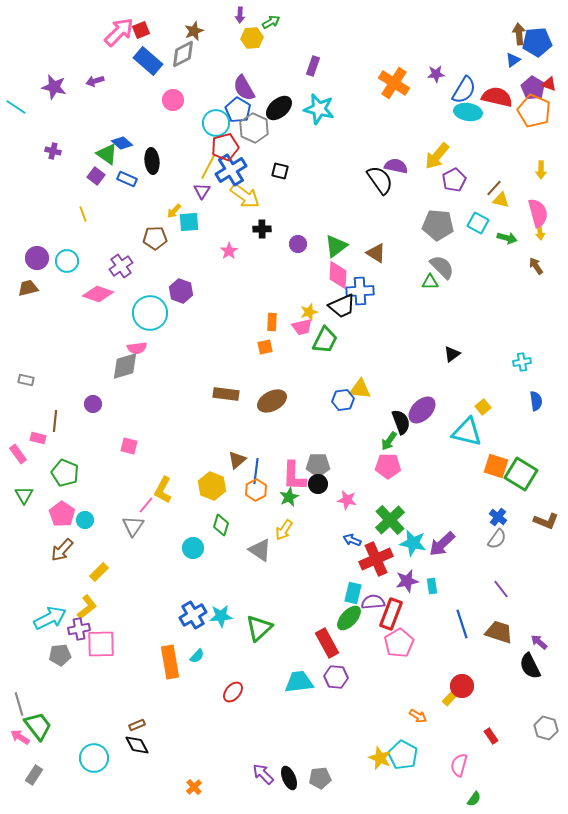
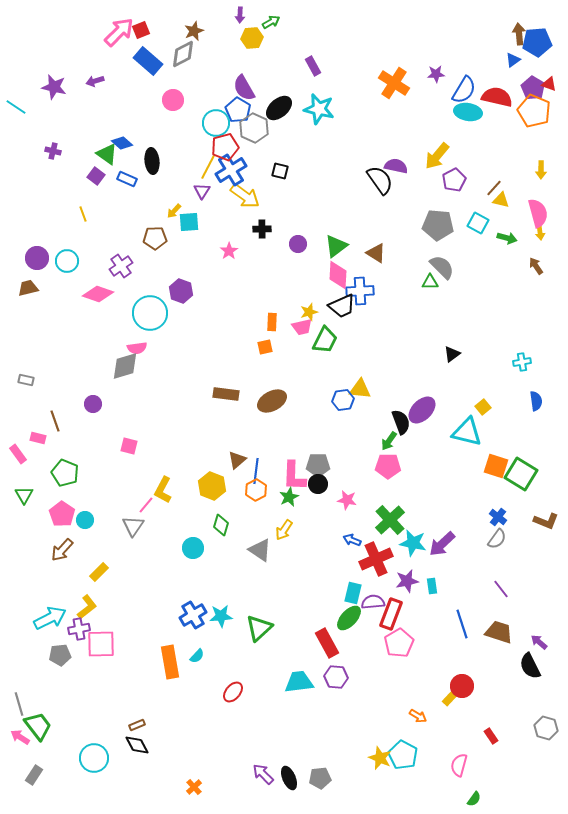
purple rectangle at (313, 66): rotated 48 degrees counterclockwise
brown line at (55, 421): rotated 25 degrees counterclockwise
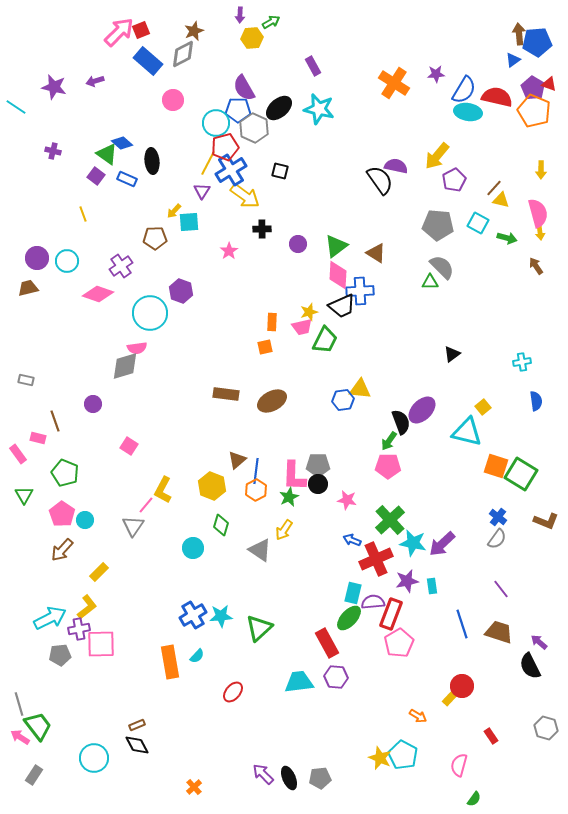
blue pentagon at (238, 110): rotated 30 degrees counterclockwise
yellow line at (208, 167): moved 4 px up
pink square at (129, 446): rotated 18 degrees clockwise
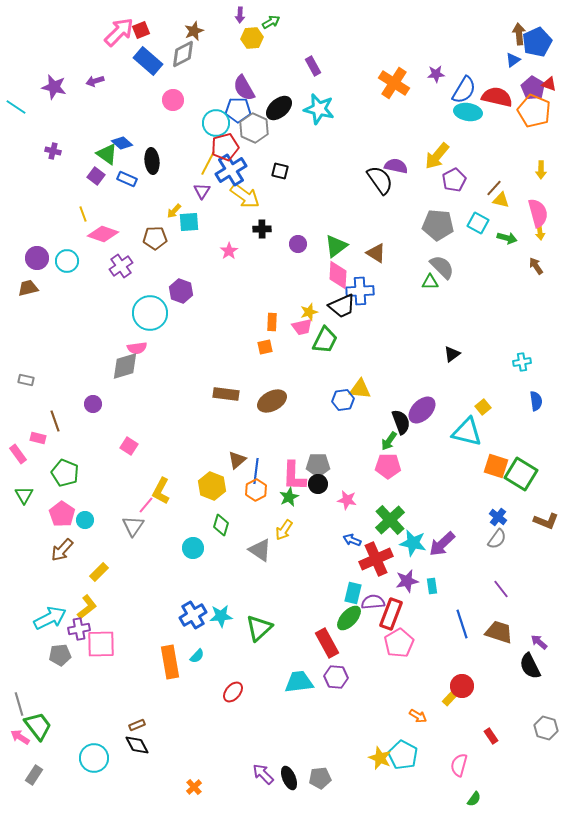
blue pentagon at (537, 42): rotated 20 degrees counterclockwise
pink diamond at (98, 294): moved 5 px right, 60 px up
yellow L-shape at (163, 490): moved 2 px left, 1 px down
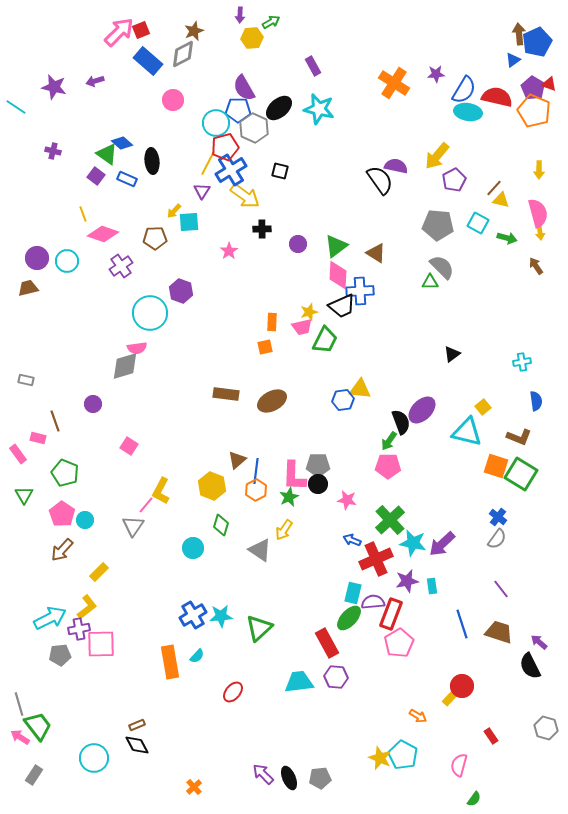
yellow arrow at (541, 170): moved 2 px left
brown L-shape at (546, 521): moved 27 px left, 84 px up
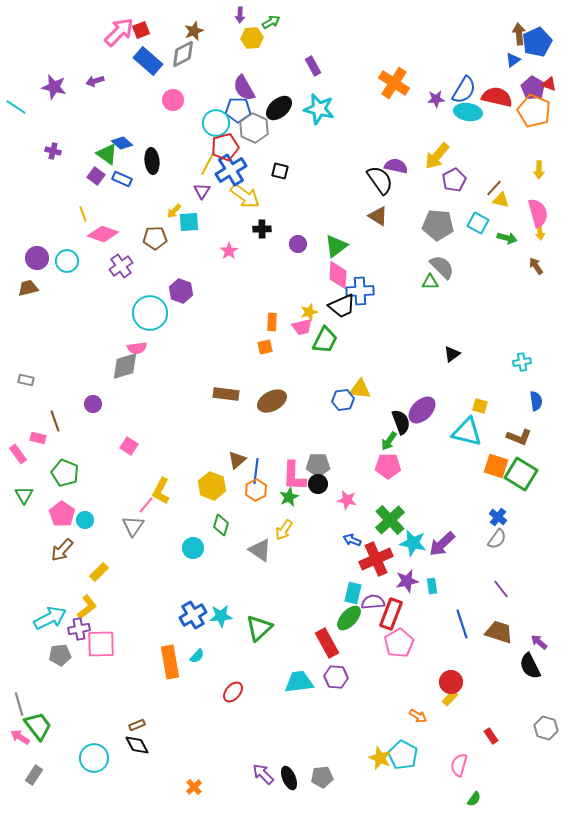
purple star at (436, 74): moved 25 px down
blue rectangle at (127, 179): moved 5 px left
brown triangle at (376, 253): moved 2 px right, 37 px up
yellow square at (483, 407): moved 3 px left, 1 px up; rotated 35 degrees counterclockwise
red circle at (462, 686): moved 11 px left, 4 px up
gray pentagon at (320, 778): moved 2 px right, 1 px up
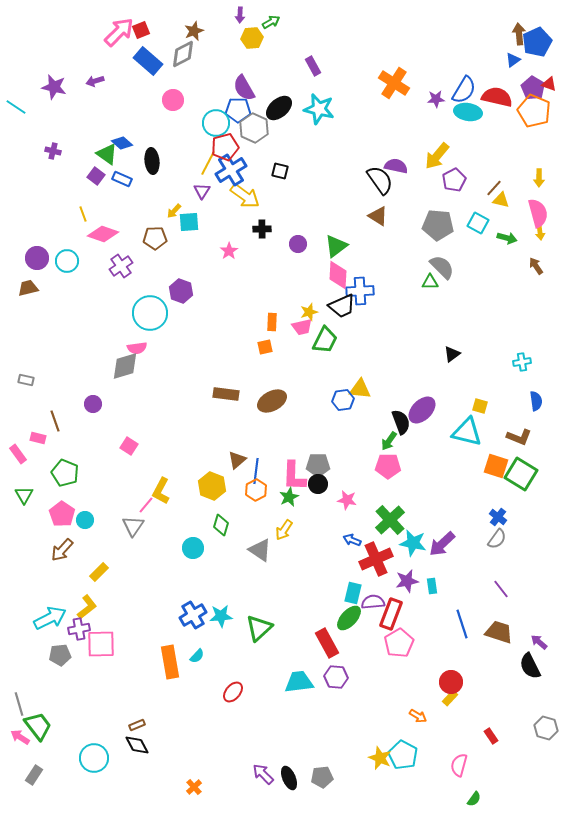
yellow arrow at (539, 170): moved 8 px down
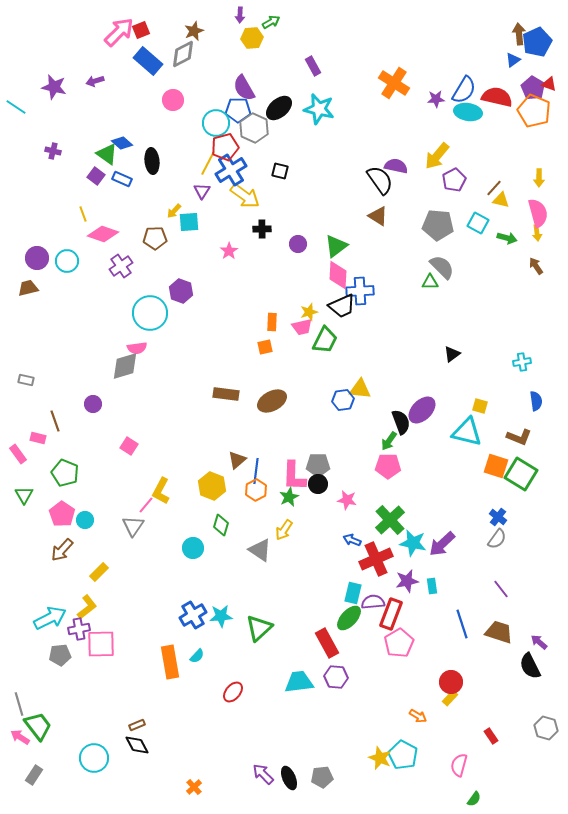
yellow arrow at (540, 232): moved 3 px left, 1 px down
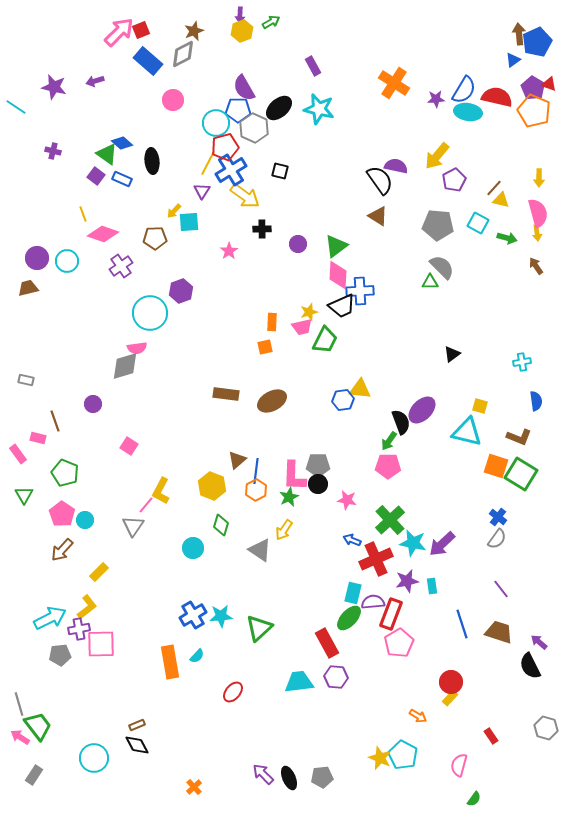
yellow hexagon at (252, 38): moved 10 px left, 7 px up; rotated 15 degrees counterclockwise
purple hexagon at (181, 291): rotated 20 degrees clockwise
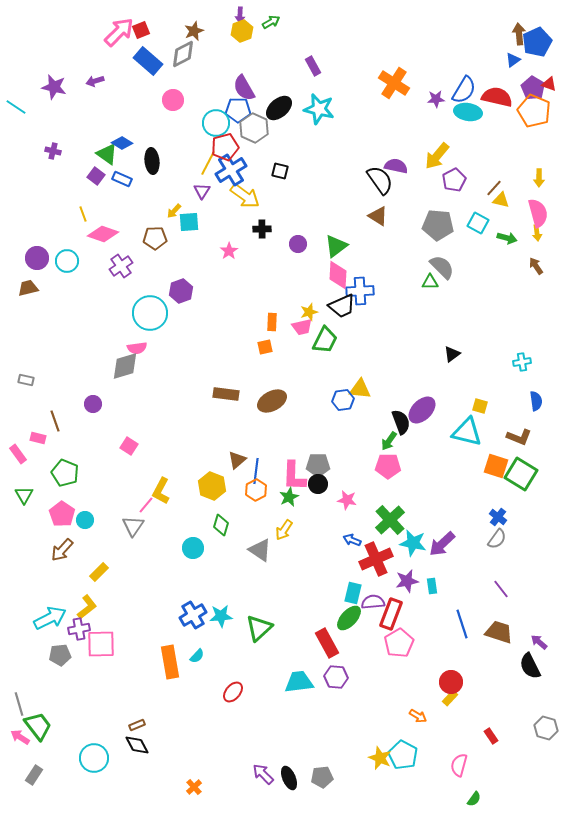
blue diamond at (122, 143): rotated 10 degrees counterclockwise
